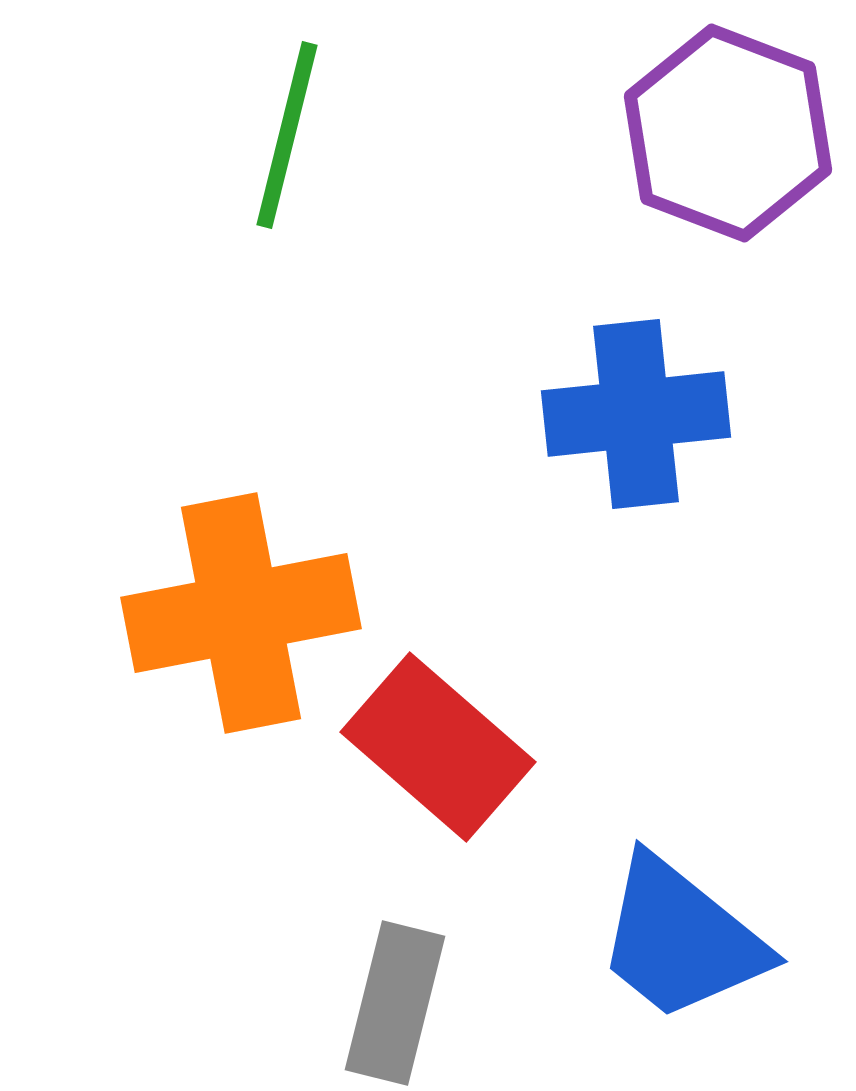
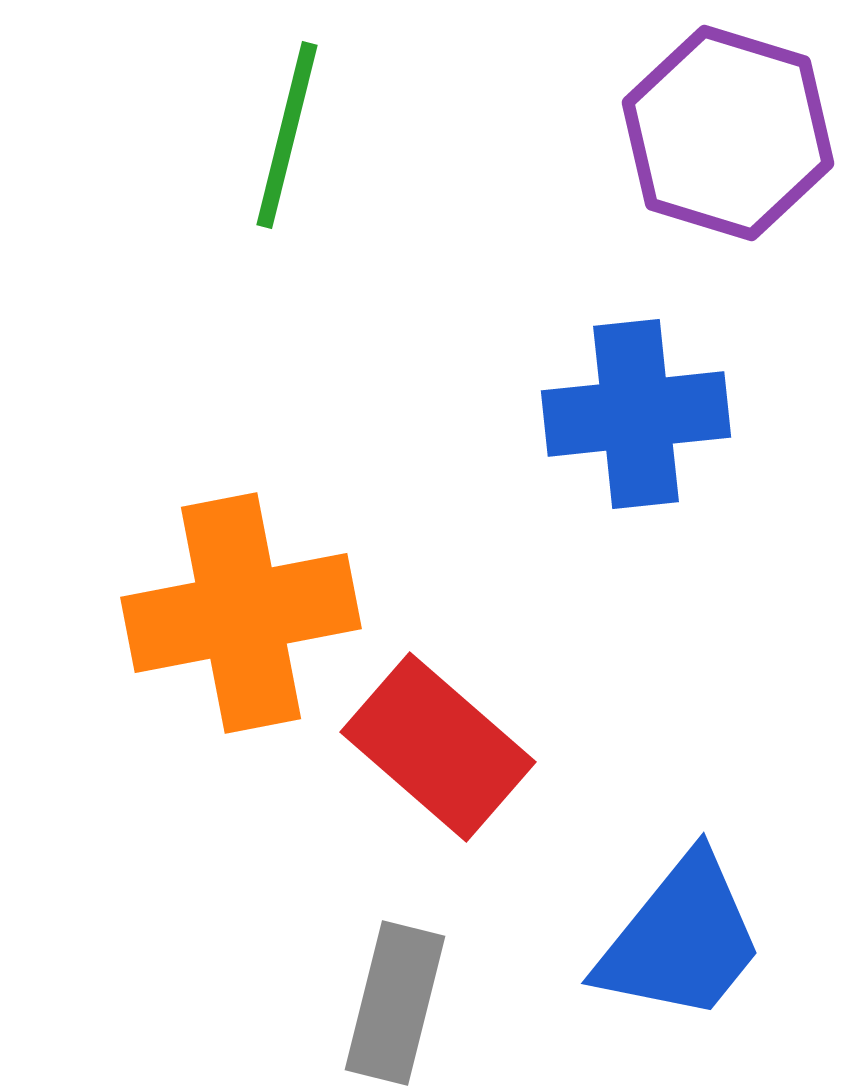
purple hexagon: rotated 4 degrees counterclockwise
blue trapezoid: rotated 90 degrees counterclockwise
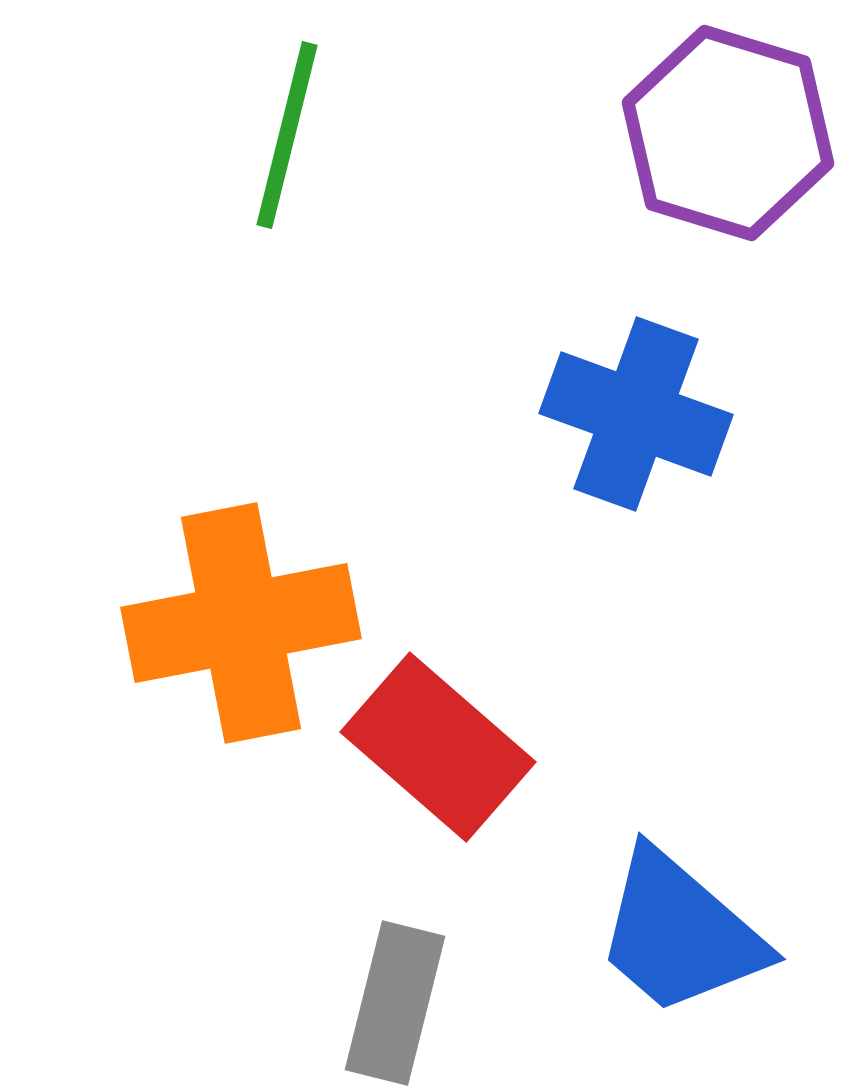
blue cross: rotated 26 degrees clockwise
orange cross: moved 10 px down
blue trapezoid: moved 1 px left, 6 px up; rotated 92 degrees clockwise
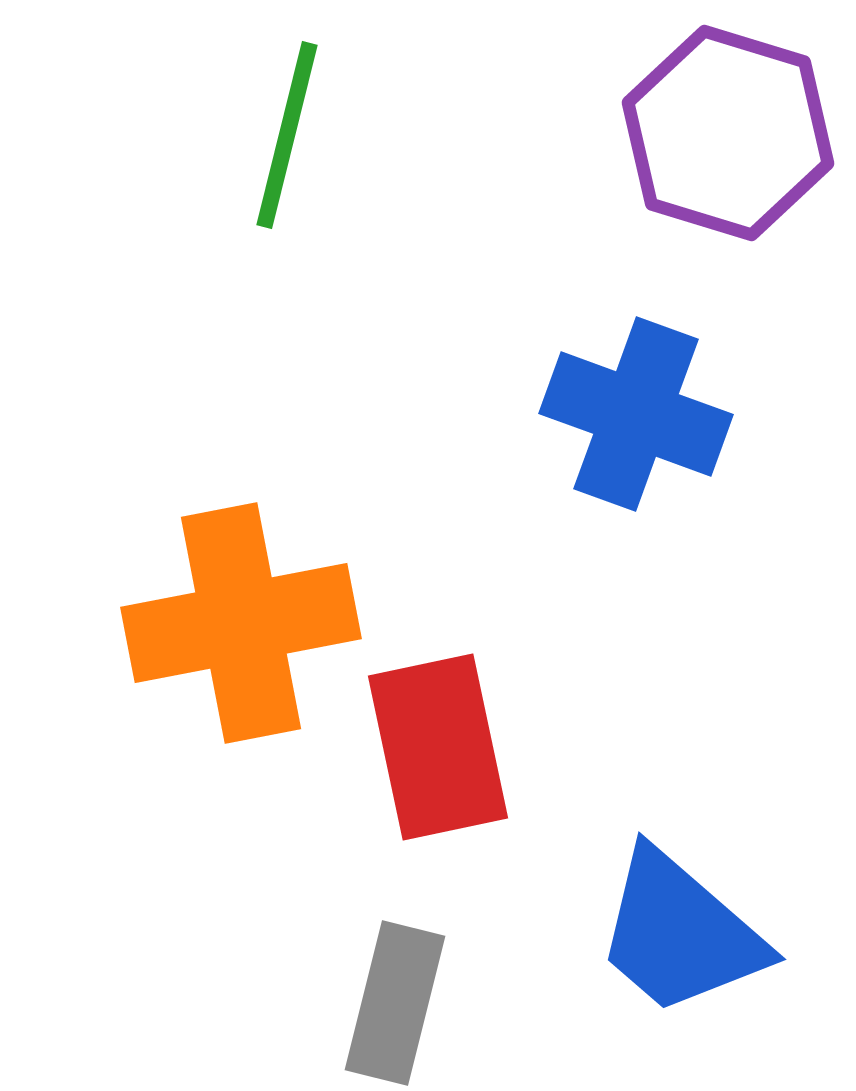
red rectangle: rotated 37 degrees clockwise
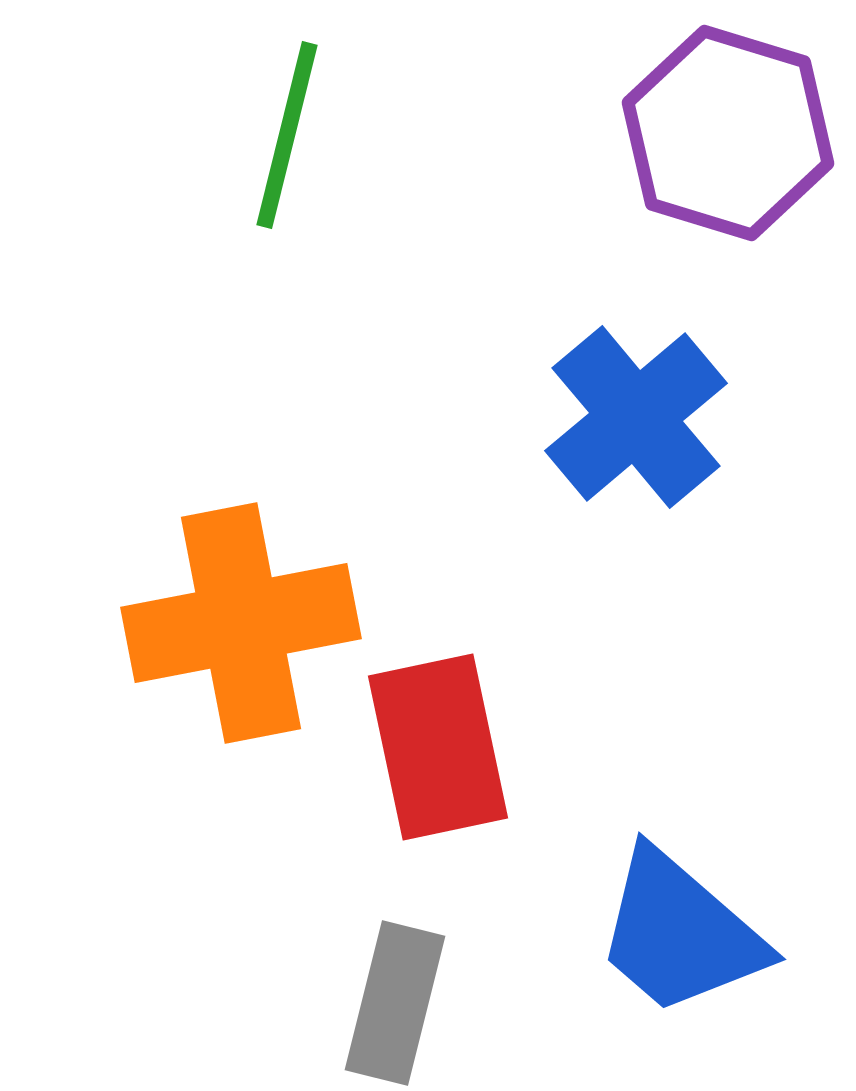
blue cross: moved 3 px down; rotated 30 degrees clockwise
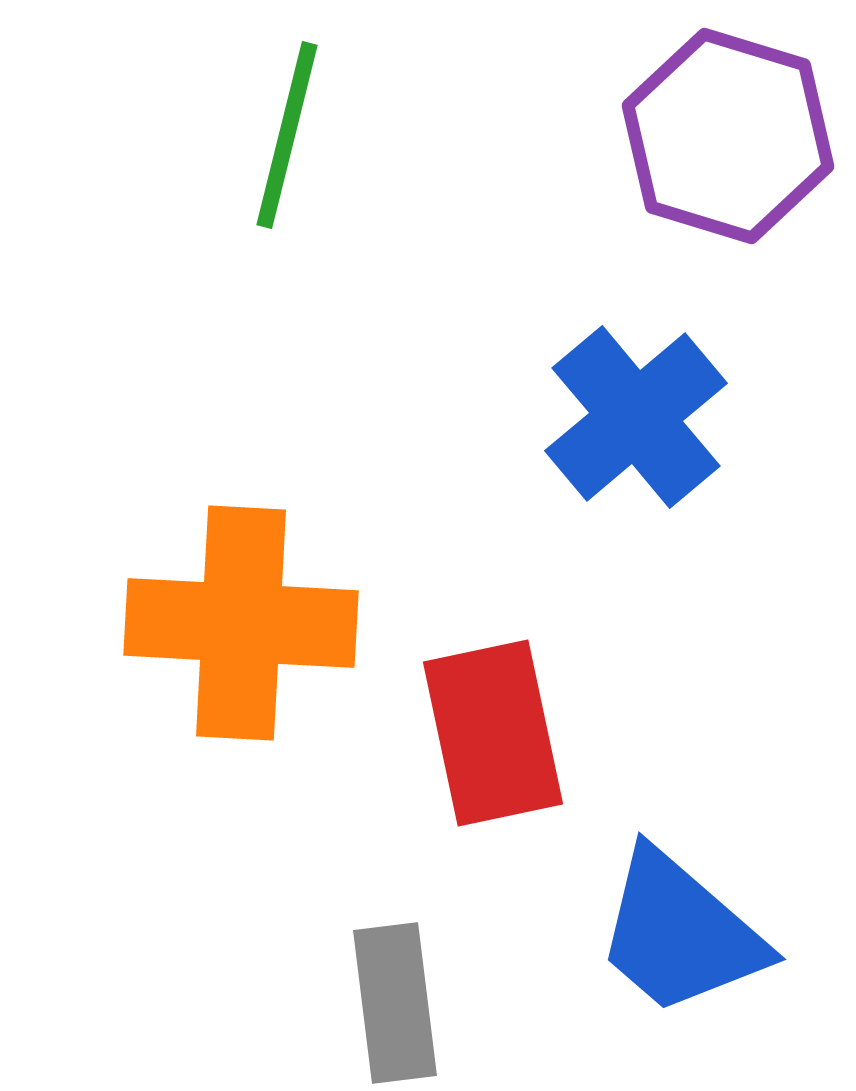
purple hexagon: moved 3 px down
orange cross: rotated 14 degrees clockwise
red rectangle: moved 55 px right, 14 px up
gray rectangle: rotated 21 degrees counterclockwise
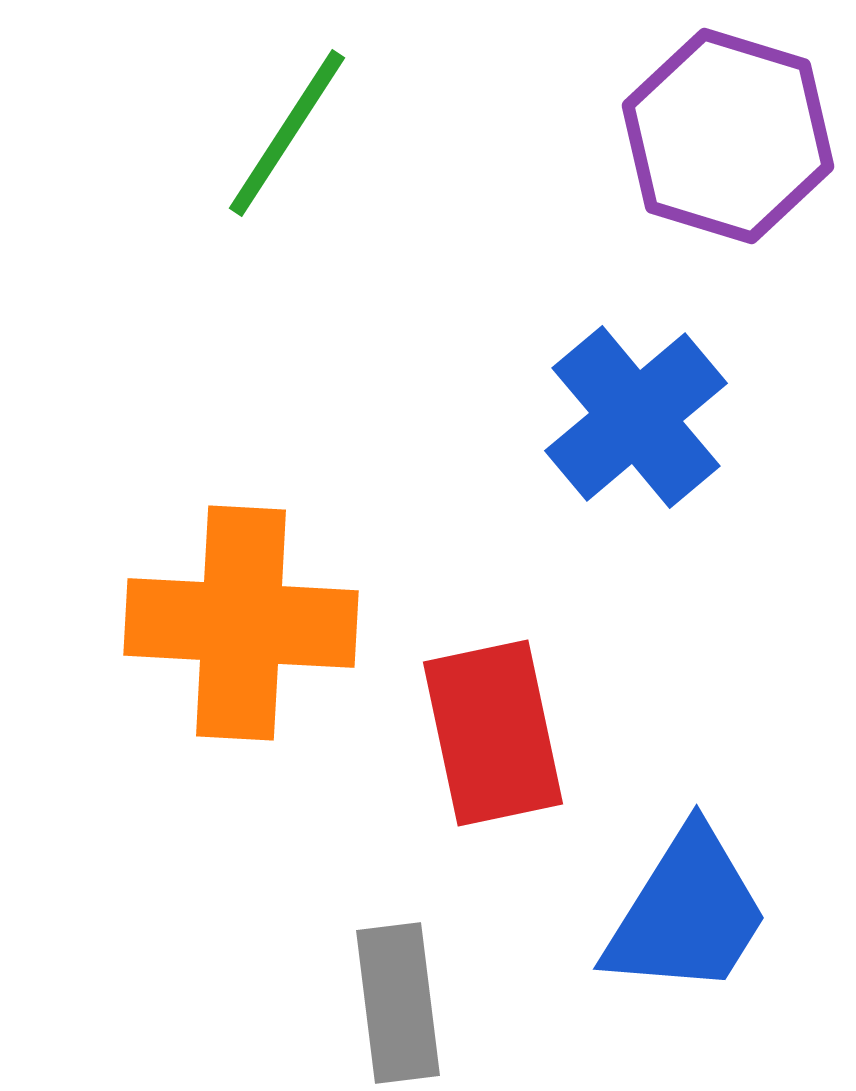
green line: moved 2 px up; rotated 19 degrees clockwise
blue trapezoid: moved 7 px right, 20 px up; rotated 99 degrees counterclockwise
gray rectangle: moved 3 px right
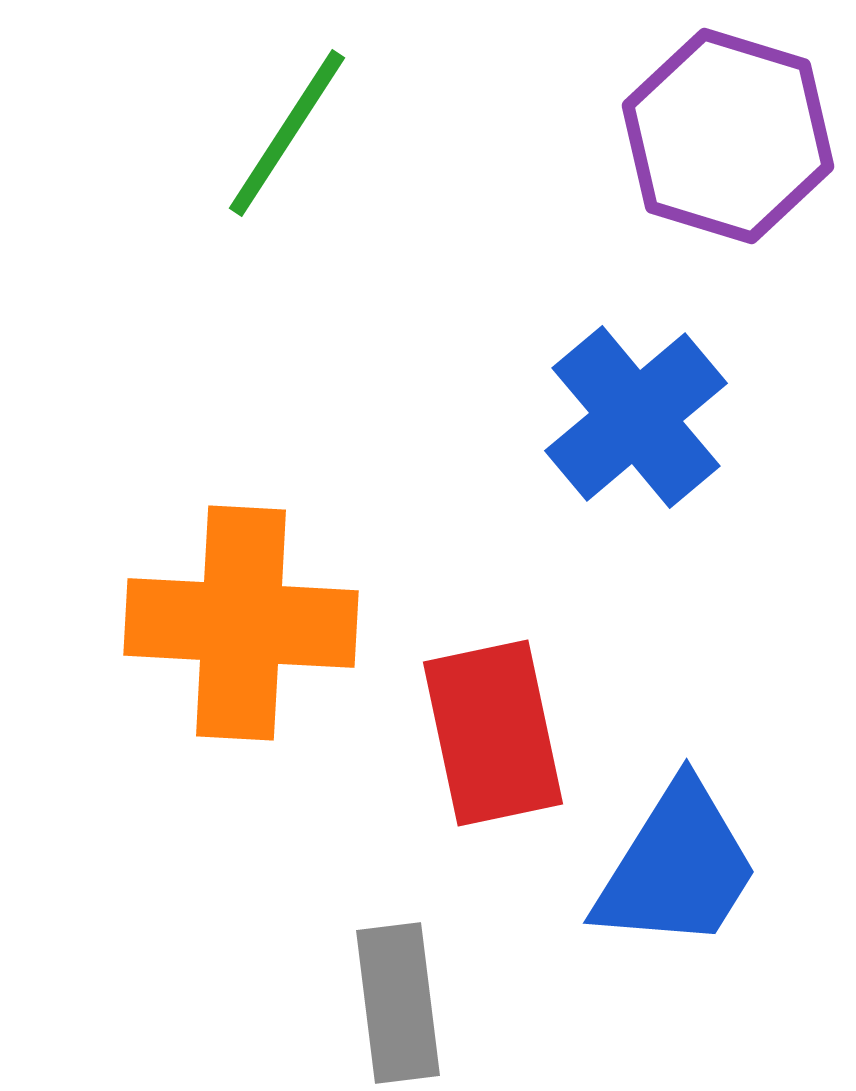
blue trapezoid: moved 10 px left, 46 px up
